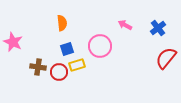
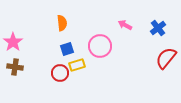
pink star: rotated 12 degrees clockwise
brown cross: moved 23 px left
red circle: moved 1 px right, 1 px down
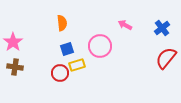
blue cross: moved 4 px right
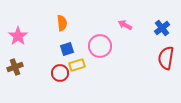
pink star: moved 5 px right, 6 px up
red semicircle: rotated 30 degrees counterclockwise
brown cross: rotated 28 degrees counterclockwise
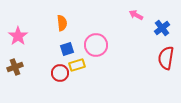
pink arrow: moved 11 px right, 10 px up
pink circle: moved 4 px left, 1 px up
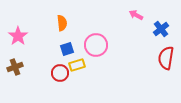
blue cross: moved 1 px left, 1 px down
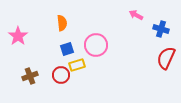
blue cross: rotated 35 degrees counterclockwise
red semicircle: rotated 15 degrees clockwise
brown cross: moved 15 px right, 9 px down
red circle: moved 1 px right, 2 px down
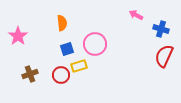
pink circle: moved 1 px left, 1 px up
red semicircle: moved 2 px left, 2 px up
yellow rectangle: moved 2 px right, 1 px down
brown cross: moved 2 px up
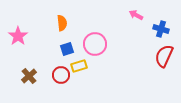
brown cross: moved 1 px left, 2 px down; rotated 21 degrees counterclockwise
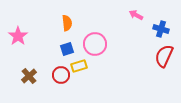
orange semicircle: moved 5 px right
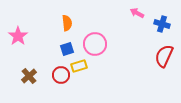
pink arrow: moved 1 px right, 2 px up
blue cross: moved 1 px right, 5 px up
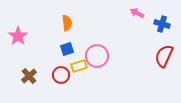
pink circle: moved 2 px right, 12 px down
